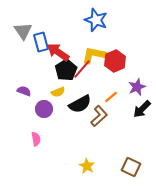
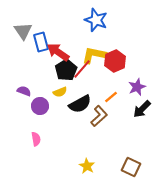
yellow semicircle: moved 2 px right
purple circle: moved 4 px left, 3 px up
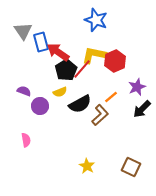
brown L-shape: moved 1 px right, 1 px up
pink semicircle: moved 10 px left, 1 px down
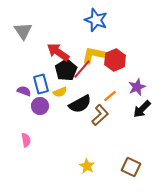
blue rectangle: moved 42 px down
red hexagon: moved 1 px up
orange line: moved 1 px left, 1 px up
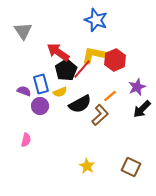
pink semicircle: rotated 24 degrees clockwise
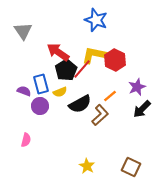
red hexagon: rotated 10 degrees counterclockwise
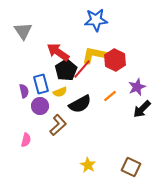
blue star: rotated 25 degrees counterclockwise
purple semicircle: rotated 56 degrees clockwise
brown L-shape: moved 42 px left, 10 px down
yellow star: moved 1 px right, 1 px up
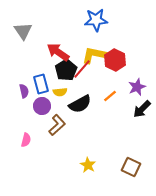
yellow semicircle: rotated 16 degrees clockwise
purple circle: moved 2 px right
brown L-shape: moved 1 px left
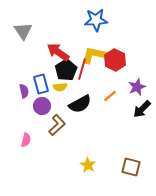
red line: rotated 25 degrees counterclockwise
yellow semicircle: moved 5 px up
brown square: rotated 12 degrees counterclockwise
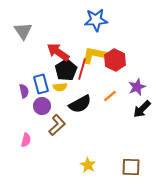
brown square: rotated 12 degrees counterclockwise
